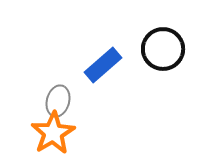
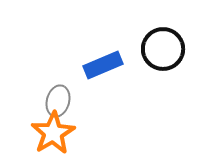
blue rectangle: rotated 18 degrees clockwise
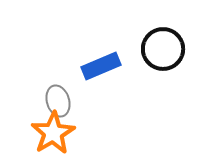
blue rectangle: moved 2 px left, 1 px down
gray ellipse: rotated 32 degrees counterclockwise
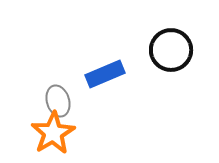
black circle: moved 8 px right, 1 px down
blue rectangle: moved 4 px right, 8 px down
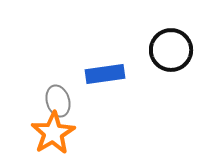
blue rectangle: rotated 15 degrees clockwise
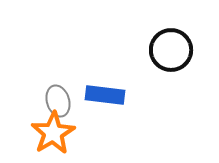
blue rectangle: moved 21 px down; rotated 15 degrees clockwise
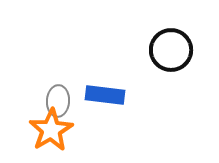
gray ellipse: rotated 20 degrees clockwise
orange star: moved 2 px left, 3 px up
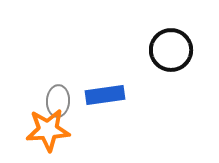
blue rectangle: rotated 15 degrees counterclockwise
orange star: moved 3 px left; rotated 27 degrees clockwise
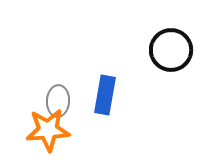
blue rectangle: rotated 72 degrees counterclockwise
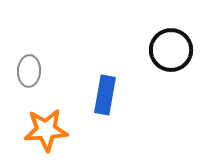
gray ellipse: moved 29 px left, 30 px up
orange star: moved 2 px left
